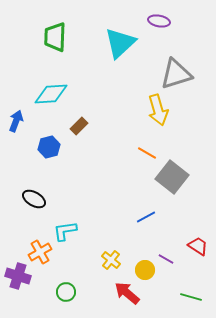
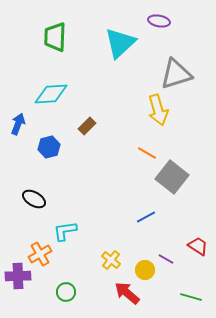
blue arrow: moved 2 px right, 3 px down
brown rectangle: moved 8 px right
orange cross: moved 2 px down
purple cross: rotated 20 degrees counterclockwise
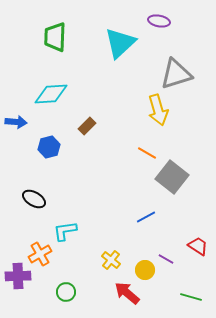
blue arrow: moved 2 px left, 2 px up; rotated 75 degrees clockwise
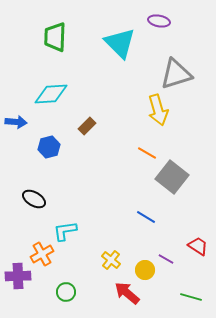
cyan triangle: rotated 32 degrees counterclockwise
blue line: rotated 60 degrees clockwise
orange cross: moved 2 px right
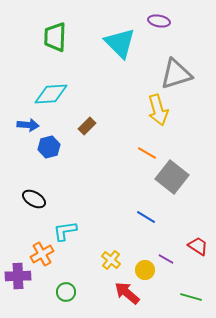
blue arrow: moved 12 px right, 3 px down
